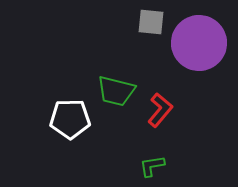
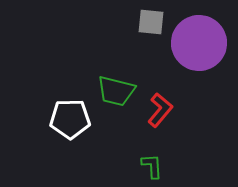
green L-shape: rotated 96 degrees clockwise
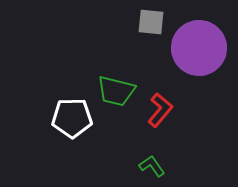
purple circle: moved 5 px down
white pentagon: moved 2 px right, 1 px up
green L-shape: rotated 32 degrees counterclockwise
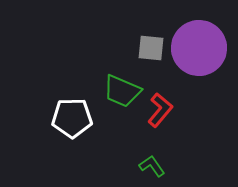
gray square: moved 26 px down
green trapezoid: moved 6 px right; rotated 9 degrees clockwise
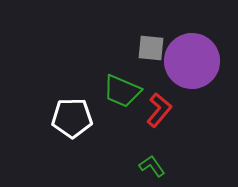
purple circle: moved 7 px left, 13 px down
red L-shape: moved 1 px left
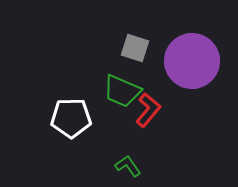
gray square: moved 16 px left; rotated 12 degrees clockwise
red L-shape: moved 11 px left
white pentagon: moved 1 px left
green L-shape: moved 24 px left
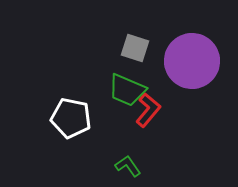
green trapezoid: moved 5 px right, 1 px up
white pentagon: rotated 12 degrees clockwise
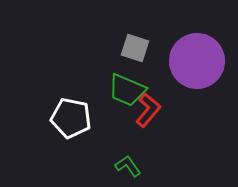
purple circle: moved 5 px right
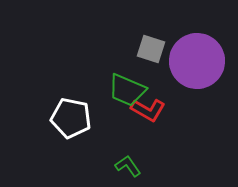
gray square: moved 16 px right, 1 px down
red L-shape: rotated 80 degrees clockwise
